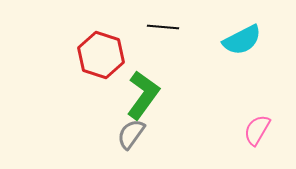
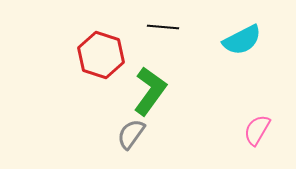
green L-shape: moved 7 px right, 4 px up
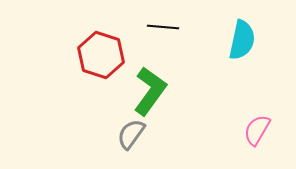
cyan semicircle: rotated 51 degrees counterclockwise
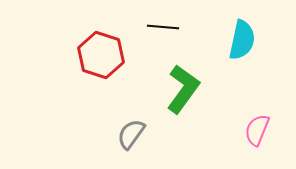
green L-shape: moved 33 px right, 2 px up
pink semicircle: rotated 8 degrees counterclockwise
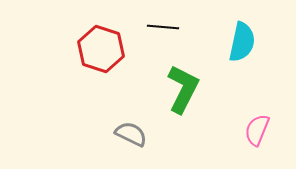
cyan semicircle: moved 2 px down
red hexagon: moved 6 px up
green L-shape: rotated 9 degrees counterclockwise
gray semicircle: rotated 80 degrees clockwise
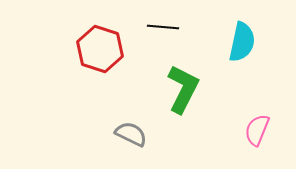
red hexagon: moved 1 px left
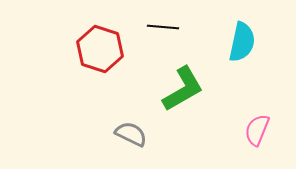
green L-shape: rotated 33 degrees clockwise
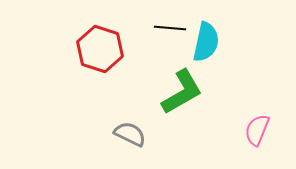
black line: moved 7 px right, 1 px down
cyan semicircle: moved 36 px left
green L-shape: moved 1 px left, 3 px down
gray semicircle: moved 1 px left
